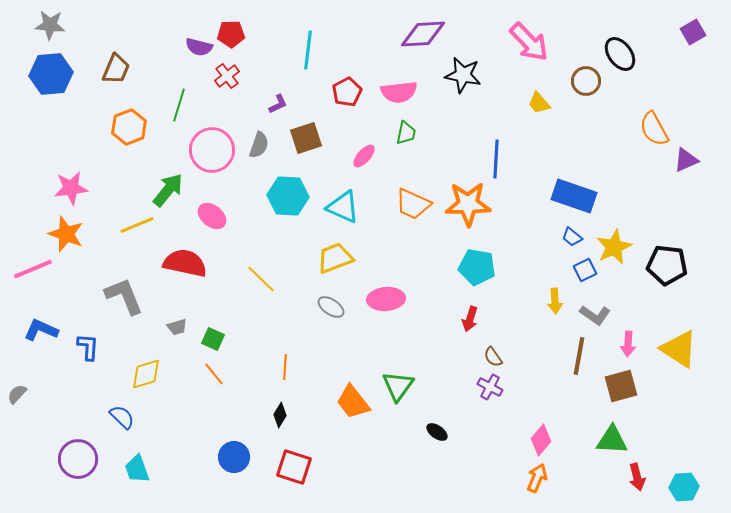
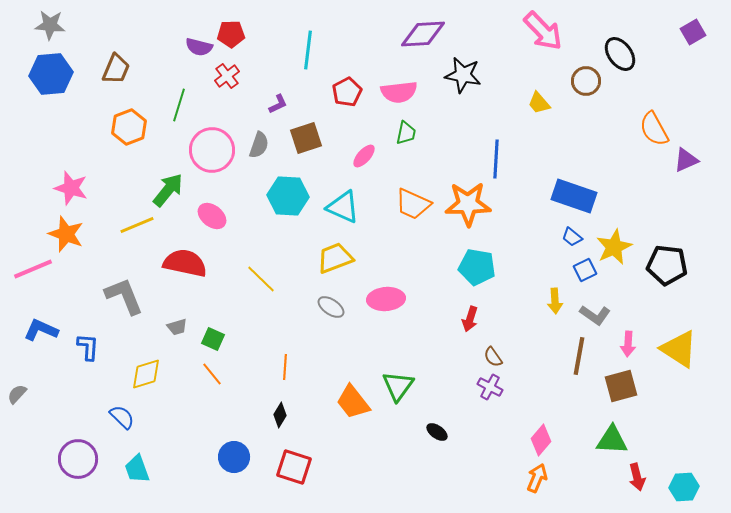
pink arrow at (529, 42): moved 14 px right, 11 px up
pink star at (71, 188): rotated 24 degrees clockwise
orange line at (214, 374): moved 2 px left
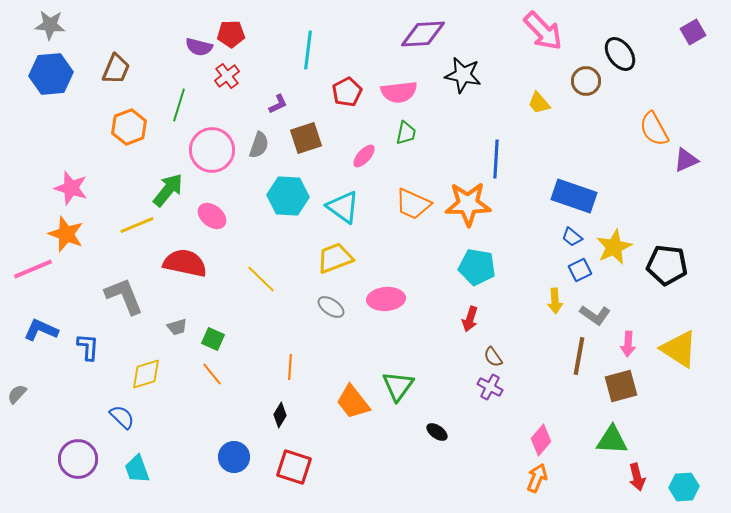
cyan triangle at (343, 207): rotated 12 degrees clockwise
blue square at (585, 270): moved 5 px left
orange line at (285, 367): moved 5 px right
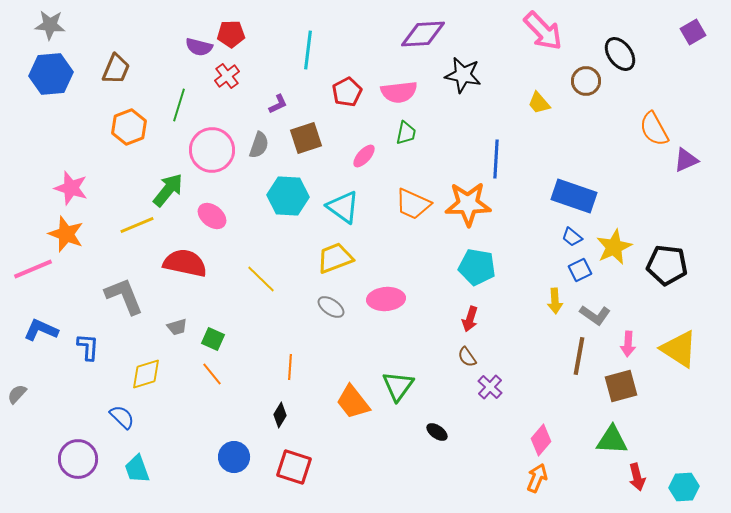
brown semicircle at (493, 357): moved 26 px left
purple cross at (490, 387): rotated 15 degrees clockwise
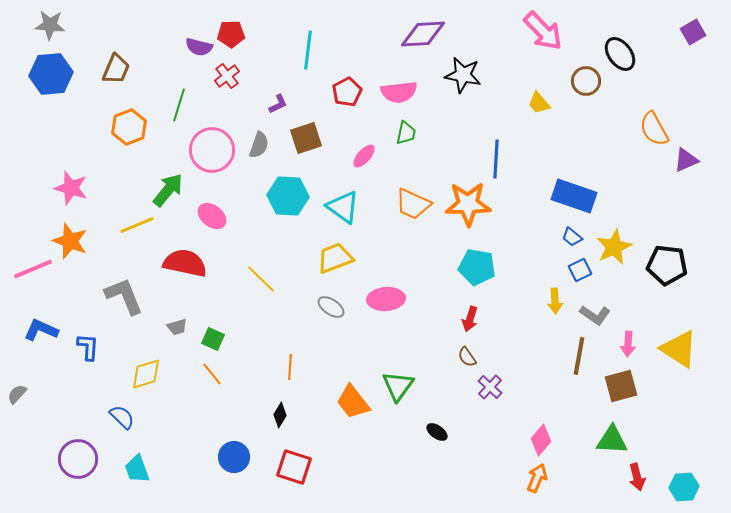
orange star at (66, 234): moved 4 px right, 7 px down
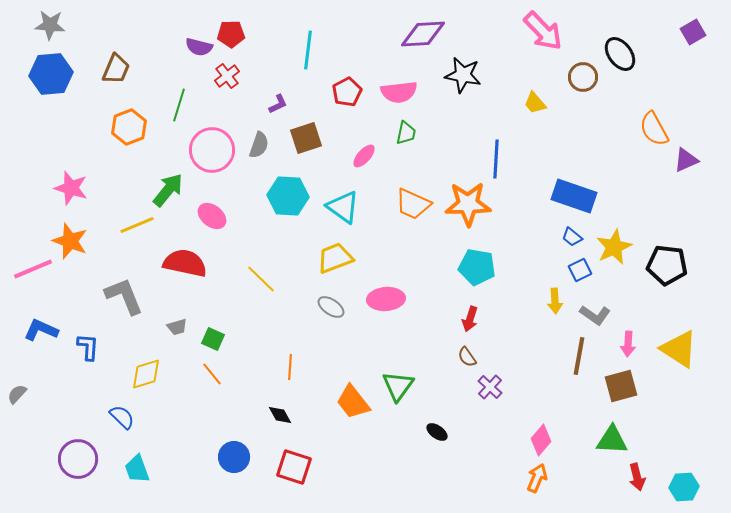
brown circle at (586, 81): moved 3 px left, 4 px up
yellow trapezoid at (539, 103): moved 4 px left
black diamond at (280, 415): rotated 60 degrees counterclockwise
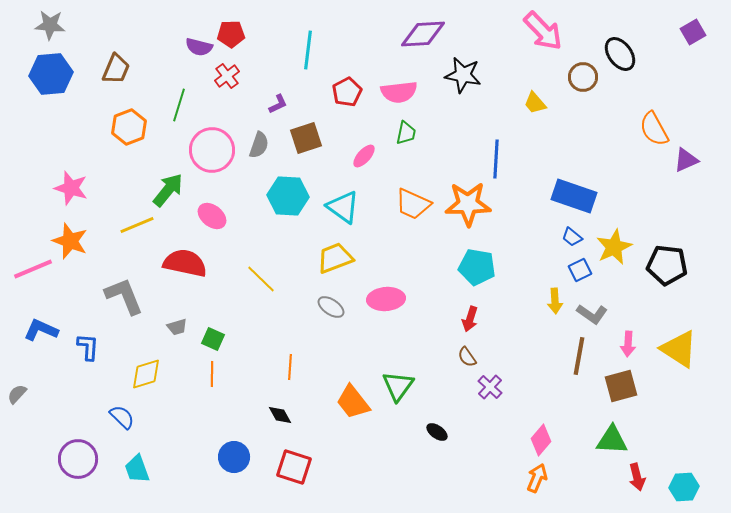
gray L-shape at (595, 315): moved 3 px left, 1 px up
orange line at (212, 374): rotated 40 degrees clockwise
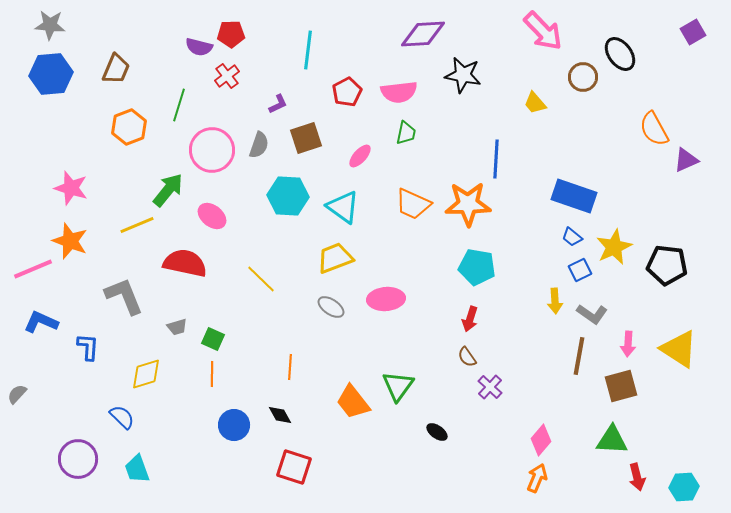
pink ellipse at (364, 156): moved 4 px left
blue L-shape at (41, 330): moved 8 px up
blue circle at (234, 457): moved 32 px up
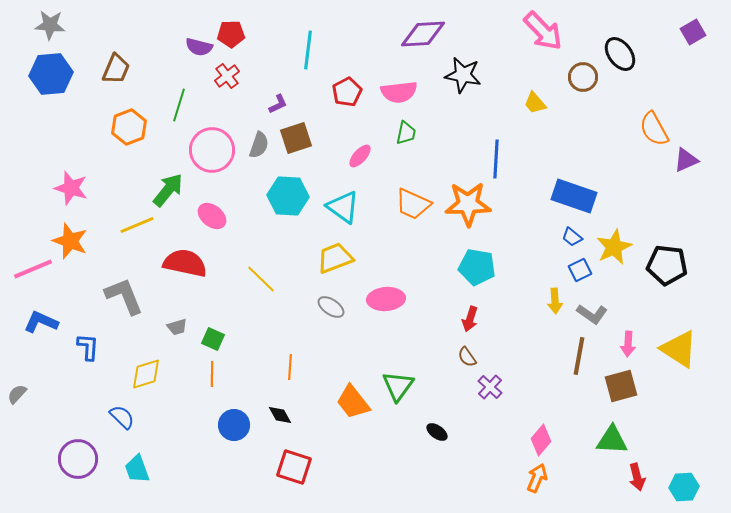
brown square at (306, 138): moved 10 px left
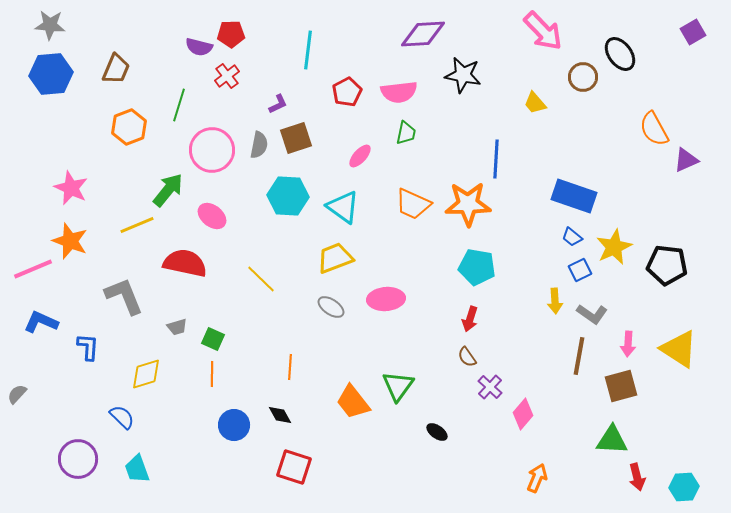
gray semicircle at (259, 145): rotated 8 degrees counterclockwise
pink star at (71, 188): rotated 8 degrees clockwise
pink diamond at (541, 440): moved 18 px left, 26 px up
